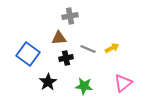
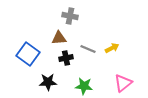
gray cross: rotated 21 degrees clockwise
black star: rotated 30 degrees clockwise
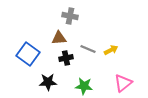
yellow arrow: moved 1 px left, 2 px down
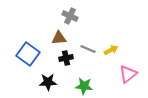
gray cross: rotated 14 degrees clockwise
pink triangle: moved 5 px right, 9 px up
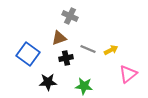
brown triangle: rotated 14 degrees counterclockwise
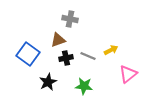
gray cross: moved 3 px down; rotated 14 degrees counterclockwise
brown triangle: moved 1 px left, 2 px down
gray line: moved 7 px down
black star: rotated 24 degrees counterclockwise
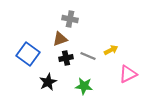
brown triangle: moved 2 px right, 1 px up
pink triangle: rotated 12 degrees clockwise
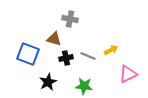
brown triangle: moved 6 px left; rotated 35 degrees clockwise
blue square: rotated 15 degrees counterclockwise
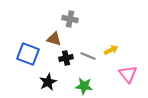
pink triangle: rotated 42 degrees counterclockwise
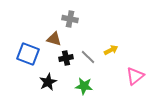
gray line: moved 1 px down; rotated 21 degrees clockwise
pink triangle: moved 7 px right, 2 px down; rotated 30 degrees clockwise
